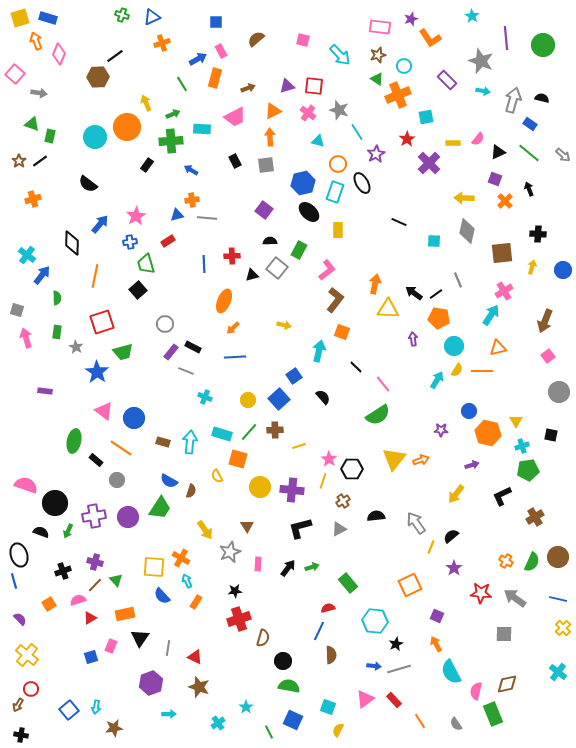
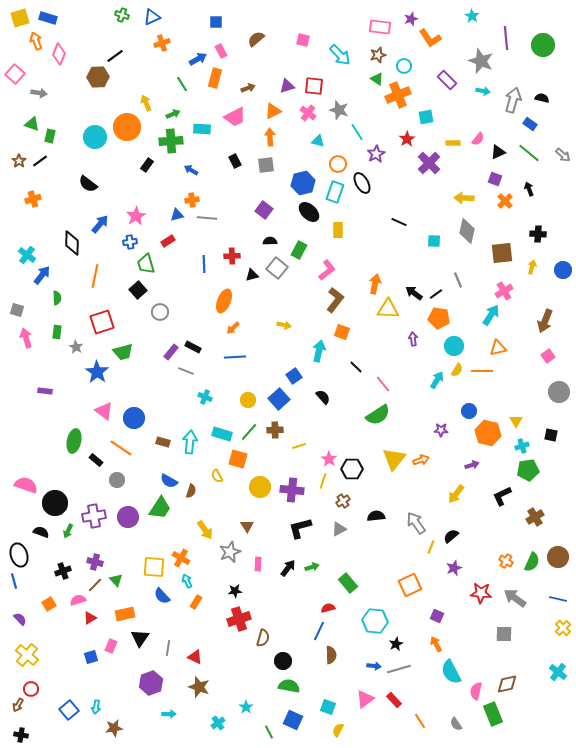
gray circle at (165, 324): moved 5 px left, 12 px up
purple star at (454, 568): rotated 14 degrees clockwise
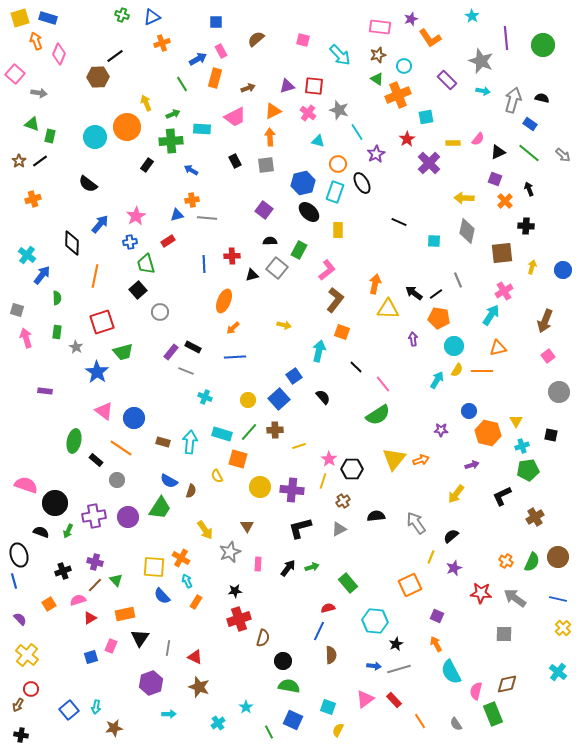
black cross at (538, 234): moved 12 px left, 8 px up
yellow line at (431, 547): moved 10 px down
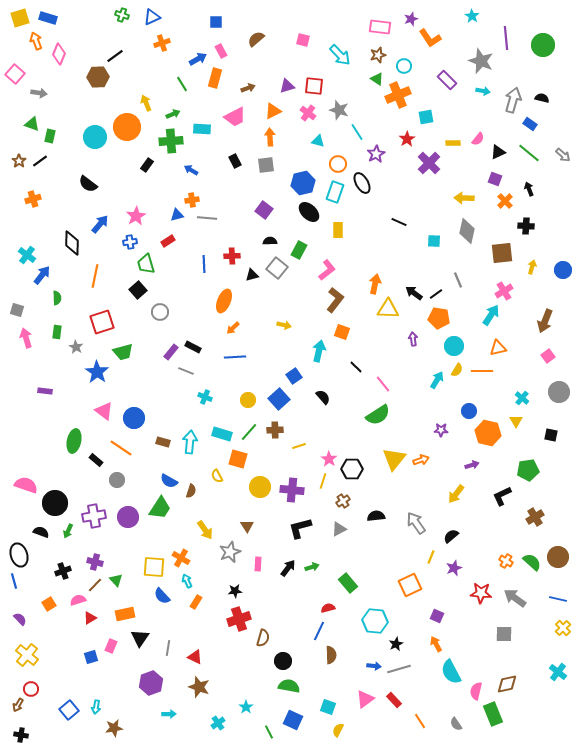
cyan cross at (522, 446): moved 48 px up; rotated 32 degrees counterclockwise
green semicircle at (532, 562): rotated 72 degrees counterclockwise
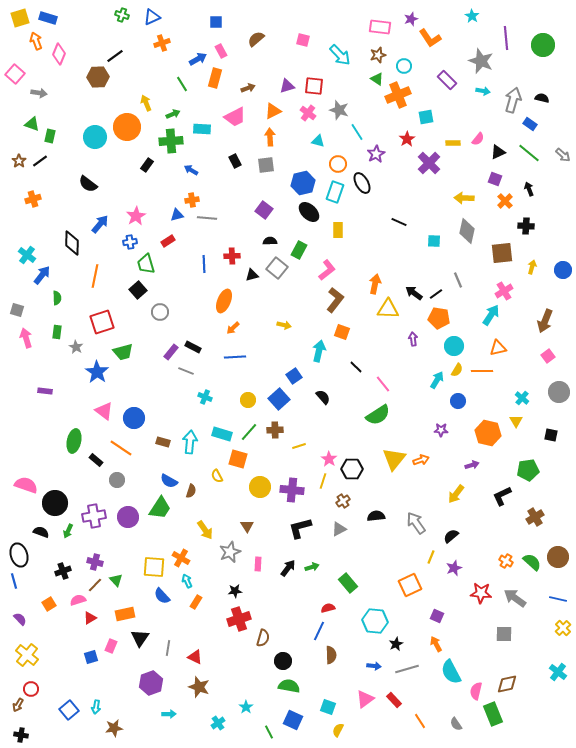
blue circle at (469, 411): moved 11 px left, 10 px up
gray line at (399, 669): moved 8 px right
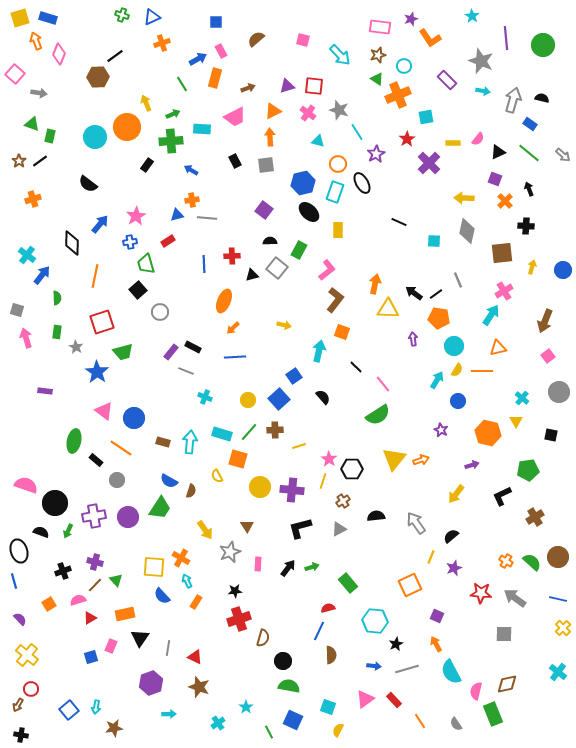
purple star at (441, 430): rotated 24 degrees clockwise
black ellipse at (19, 555): moved 4 px up
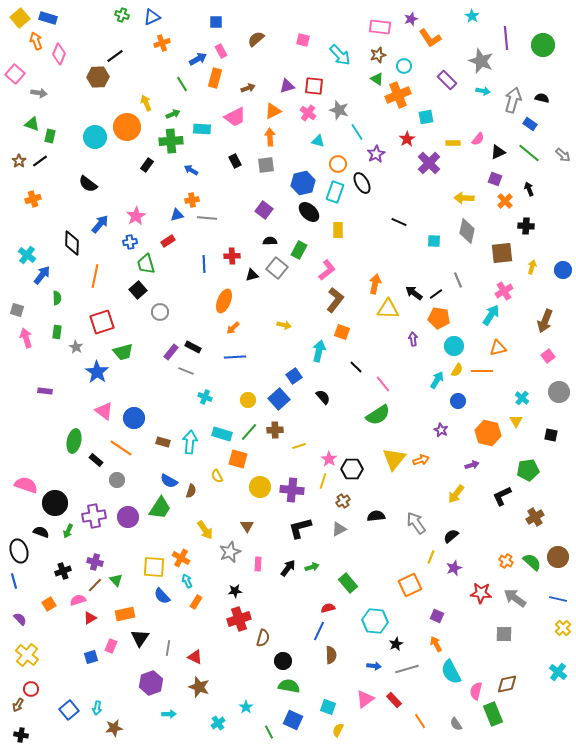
yellow square at (20, 18): rotated 24 degrees counterclockwise
cyan arrow at (96, 707): moved 1 px right, 1 px down
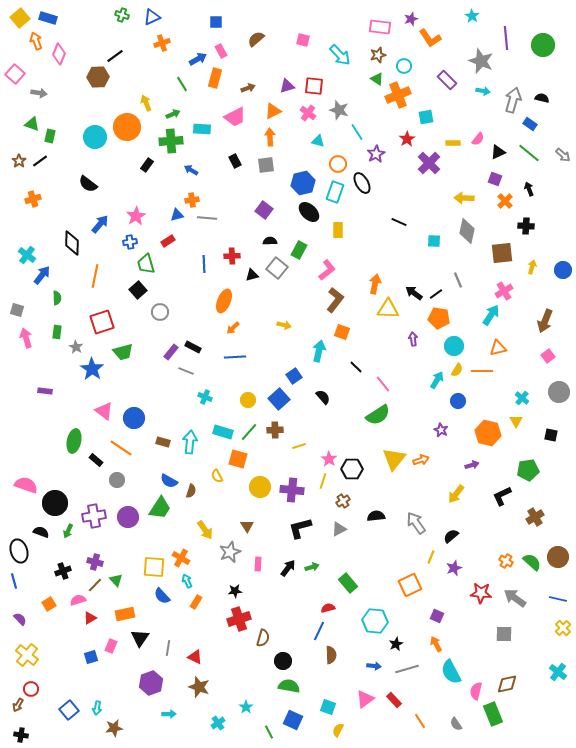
blue star at (97, 372): moved 5 px left, 3 px up
cyan rectangle at (222, 434): moved 1 px right, 2 px up
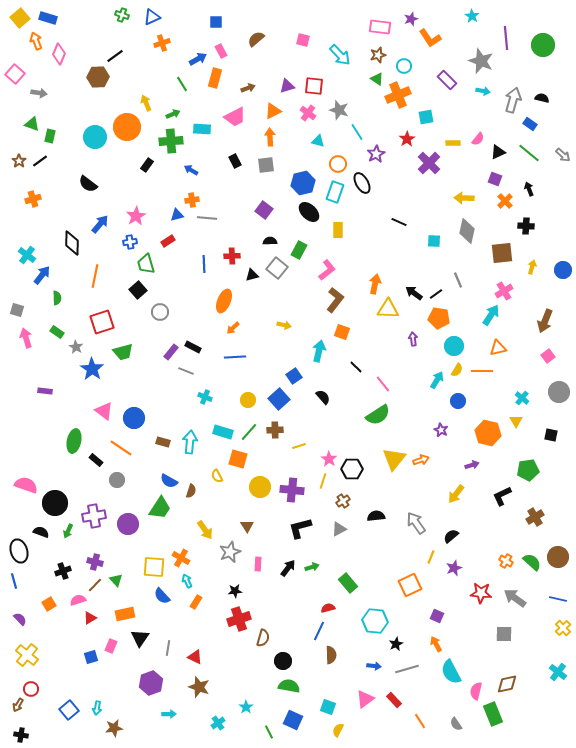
green rectangle at (57, 332): rotated 64 degrees counterclockwise
purple circle at (128, 517): moved 7 px down
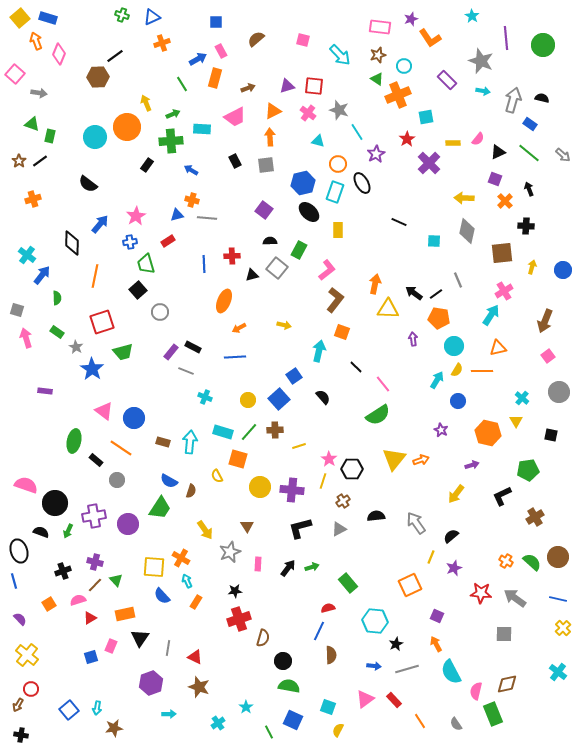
orange cross at (192, 200): rotated 24 degrees clockwise
orange arrow at (233, 328): moved 6 px right; rotated 16 degrees clockwise
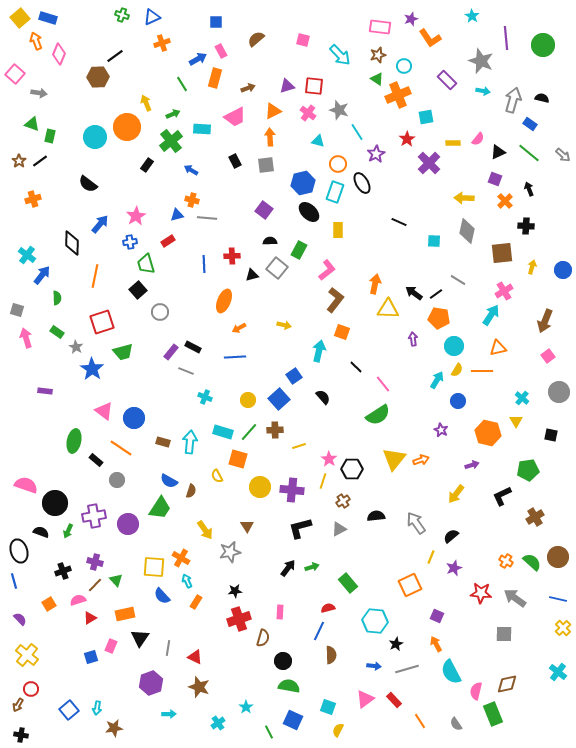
green cross at (171, 141): rotated 35 degrees counterclockwise
gray line at (458, 280): rotated 35 degrees counterclockwise
gray star at (230, 552): rotated 10 degrees clockwise
pink rectangle at (258, 564): moved 22 px right, 48 px down
